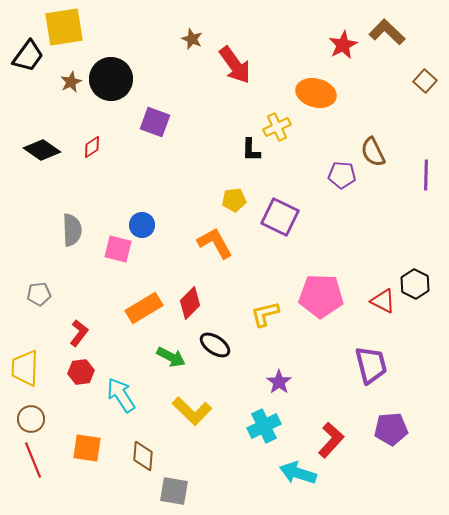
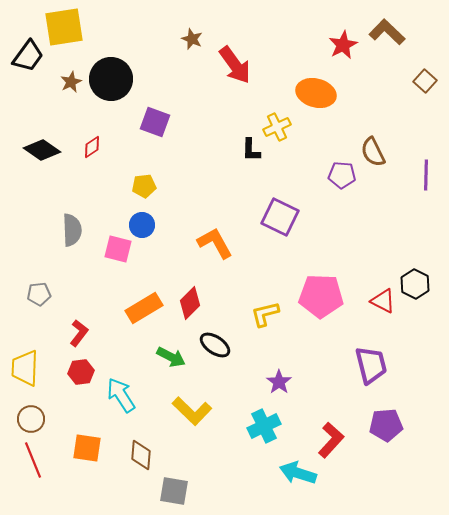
yellow pentagon at (234, 200): moved 90 px left, 14 px up
purple pentagon at (391, 429): moved 5 px left, 4 px up
brown diamond at (143, 456): moved 2 px left, 1 px up
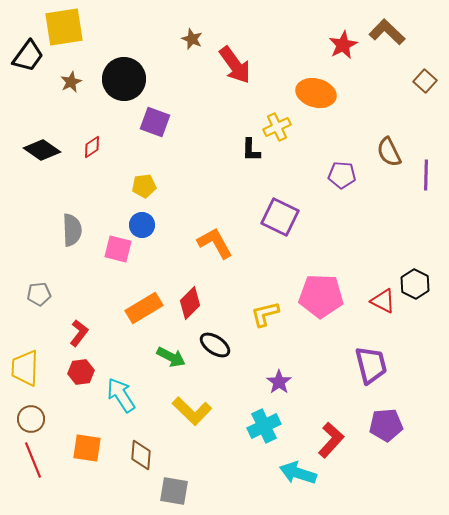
black circle at (111, 79): moved 13 px right
brown semicircle at (373, 152): moved 16 px right
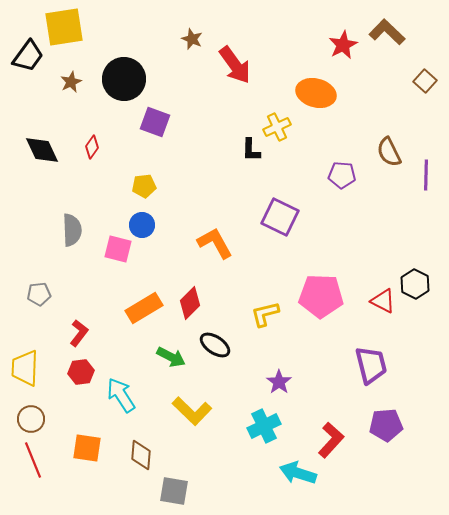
red diamond at (92, 147): rotated 20 degrees counterclockwise
black diamond at (42, 150): rotated 30 degrees clockwise
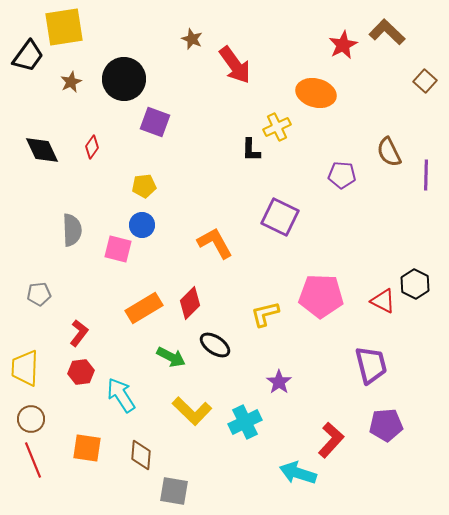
cyan cross at (264, 426): moved 19 px left, 4 px up
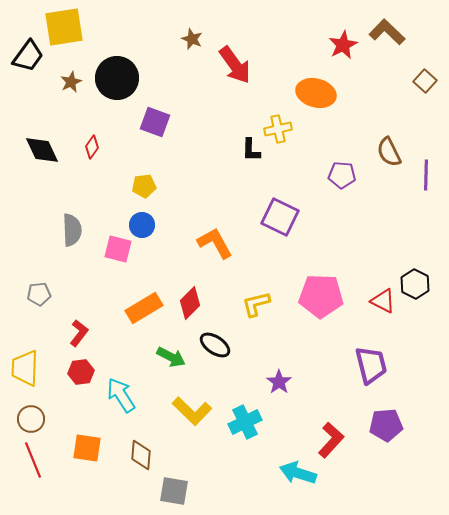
black circle at (124, 79): moved 7 px left, 1 px up
yellow cross at (277, 127): moved 1 px right, 2 px down; rotated 12 degrees clockwise
yellow L-shape at (265, 314): moved 9 px left, 10 px up
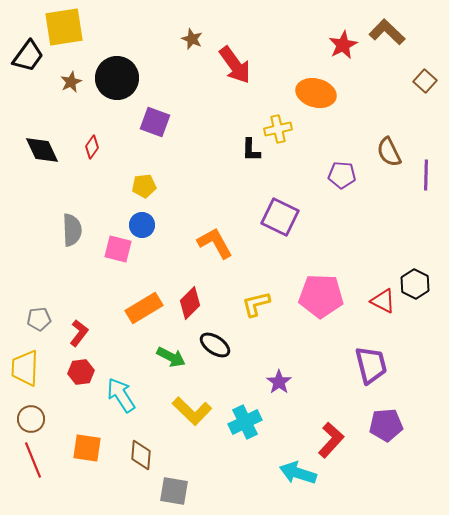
gray pentagon at (39, 294): moved 25 px down
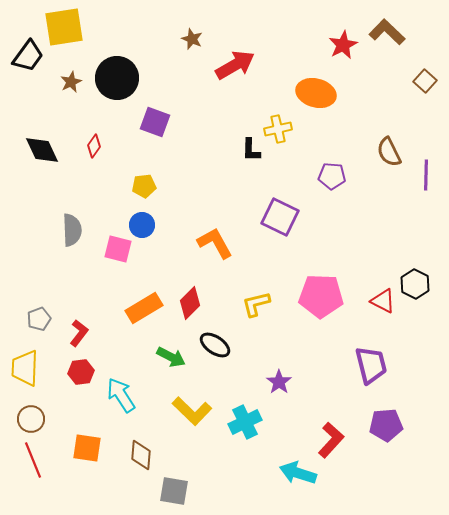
red arrow at (235, 65): rotated 84 degrees counterclockwise
red diamond at (92, 147): moved 2 px right, 1 px up
purple pentagon at (342, 175): moved 10 px left, 1 px down
gray pentagon at (39, 319): rotated 15 degrees counterclockwise
